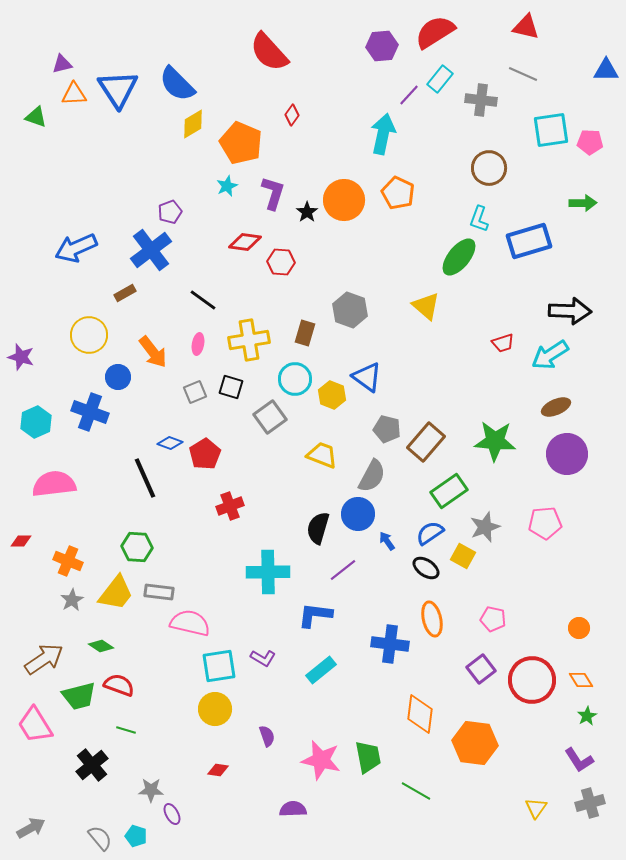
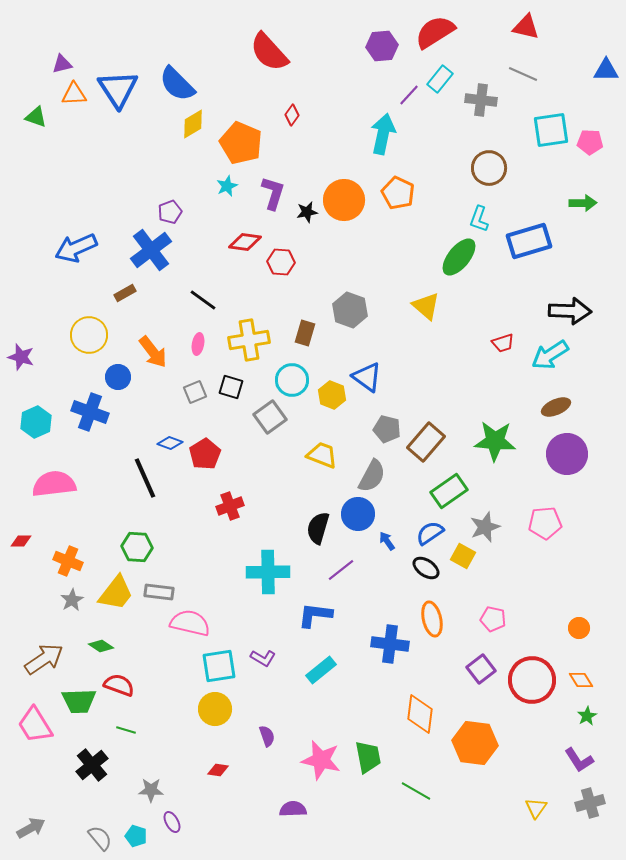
black star at (307, 212): rotated 25 degrees clockwise
cyan circle at (295, 379): moved 3 px left, 1 px down
purple line at (343, 570): moved 2 px left
green trapezoid at (79, 696): moved 5 px down; rotated 12 degrees clockwise
purple ellipse at (172, 814): moved 8 px down
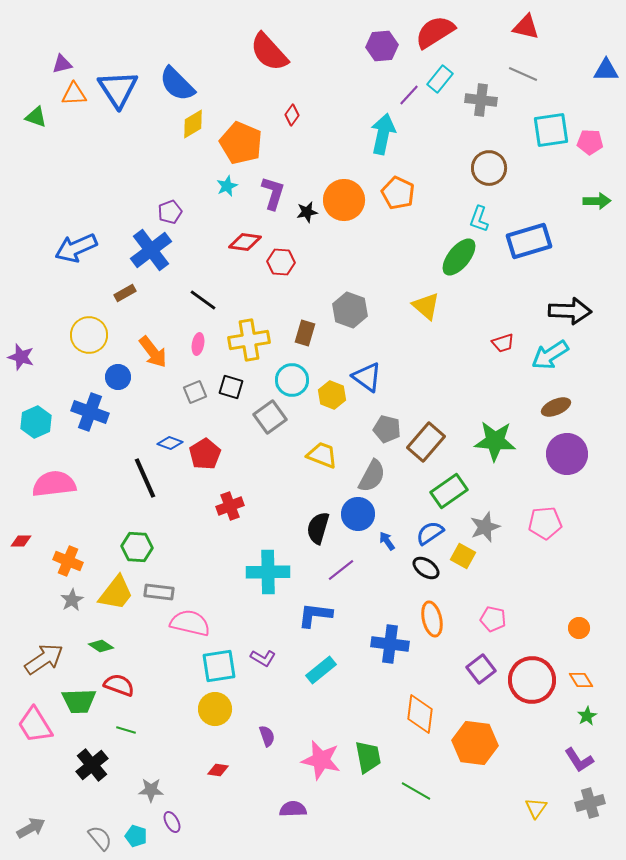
green arrow at (583, 203): moved 14 px right, 2 px up
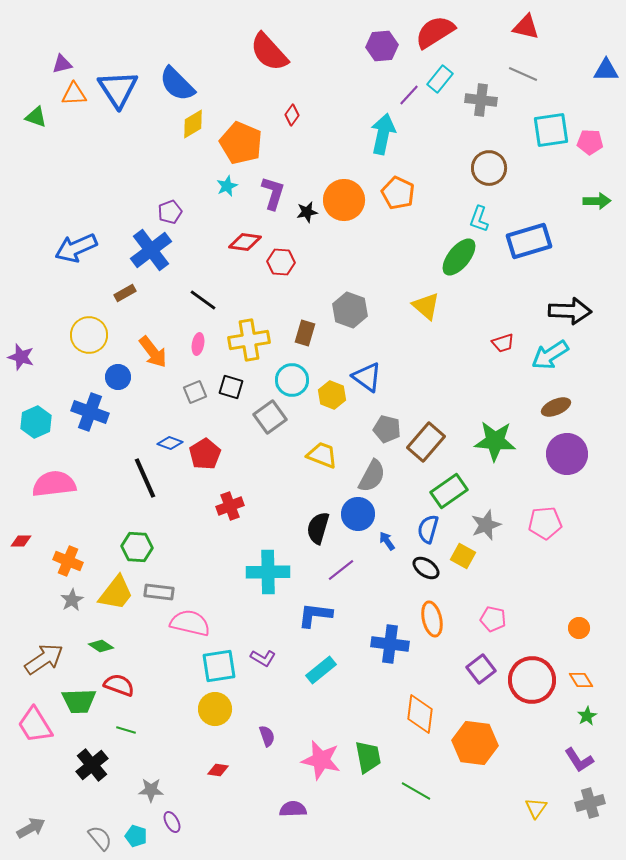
gray star at (485, 527): moved 1 px right, 2 px up
blue semicircle at (430, 533): moved 2 px left, 4 px up; rotated 40 degrees counterclockwise
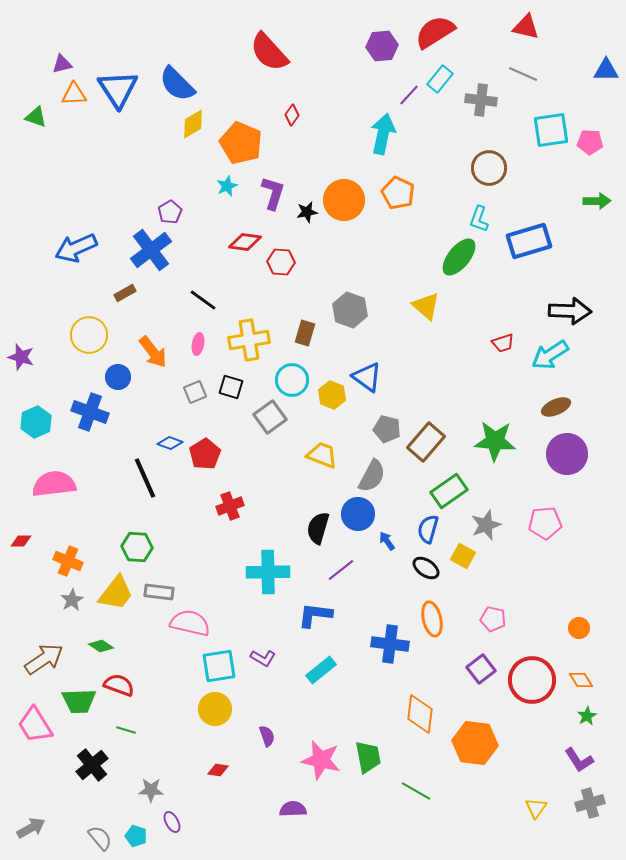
purple pentagon at (170, 212): rotated 10 degrees counterclockwise
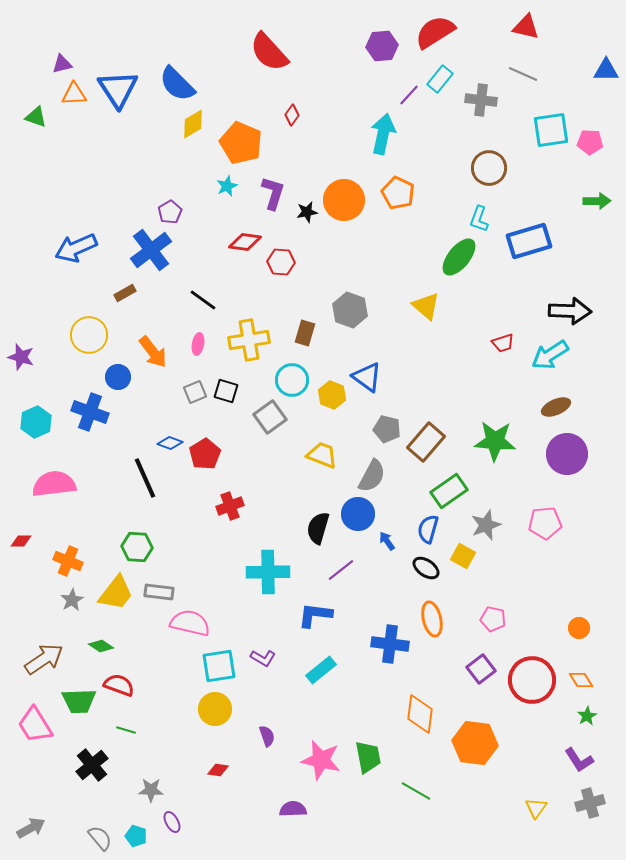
black square at (231, 387): moved 5 px left, 4 px down
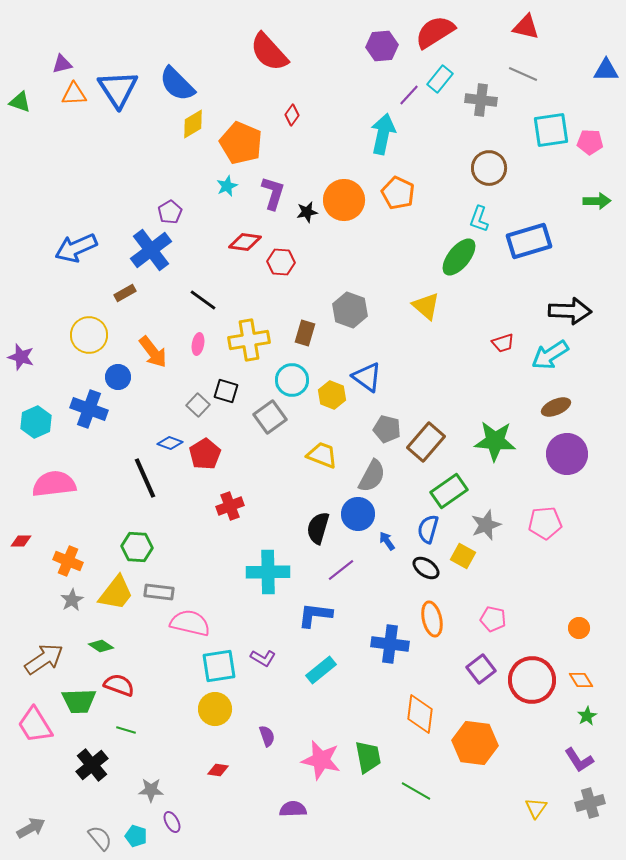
green triangle at (36, 117): moved 16 px left, 15 px up
gray square at (195, 392): moved 3 px right, 13 px down; rotated 25 degrees counterclockwise
blue cross at (90, 412): moved 1 px left, 3 px up
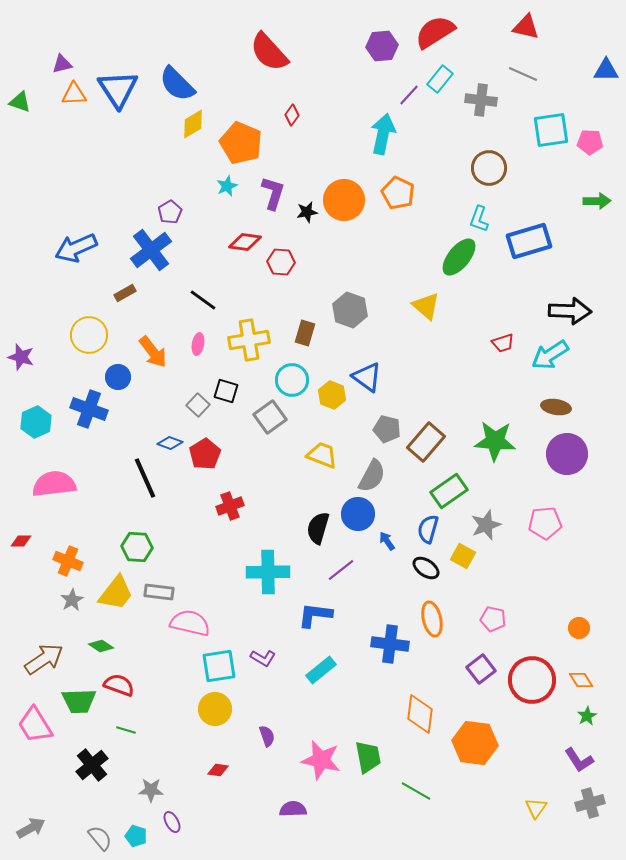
brown ellipse at (556, 407): rotated 32 degrees clockwise
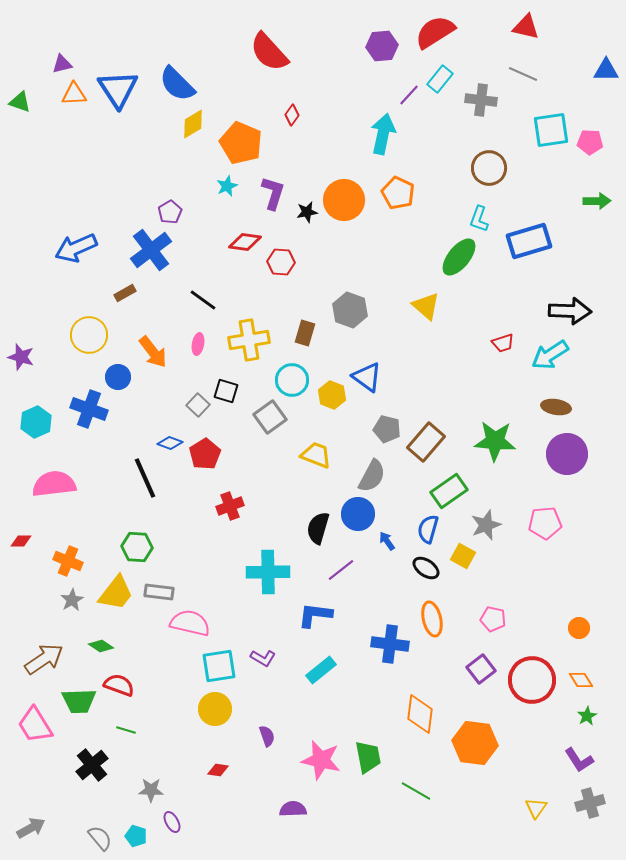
yellow trapezoid at (322, 455): moved 6 px left
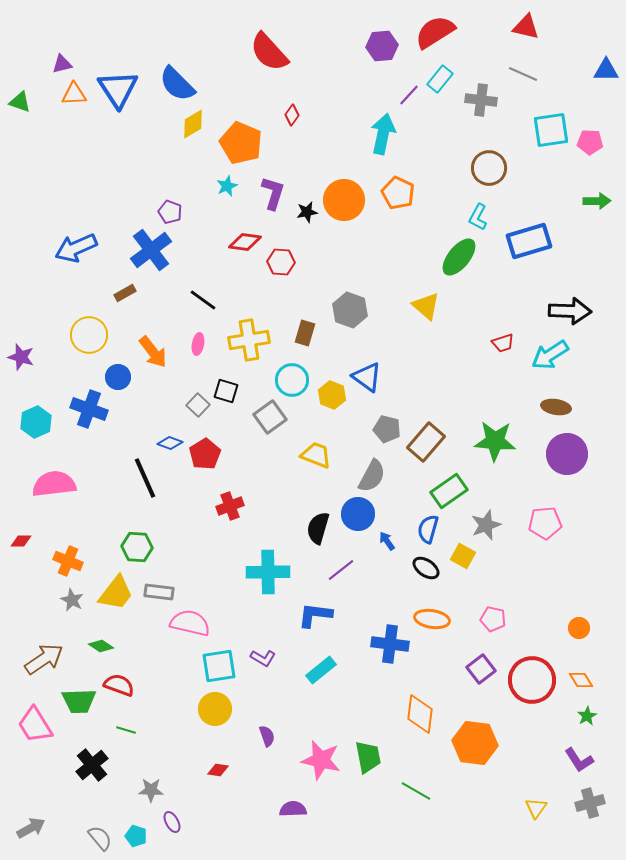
purple pentagon at (170, 212): rotated 20 degrees counterclockwise
cyan L-shape at (479, 219): moved 1 px left, 2 px up; rotated 8 degrees clockwise
gray star at (72, 600): rotated 15 degrees counterclockwise
orange ellipse at (432, 619): rotated 68 degrees counterclockwise
